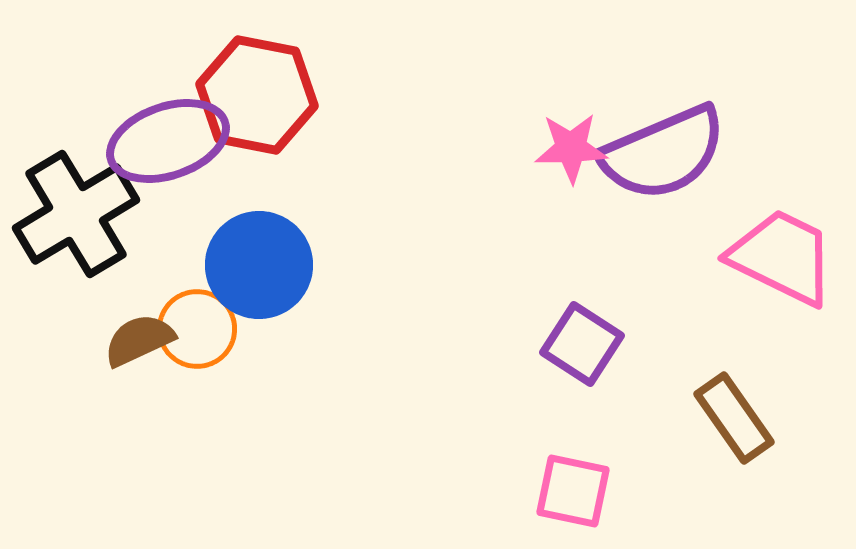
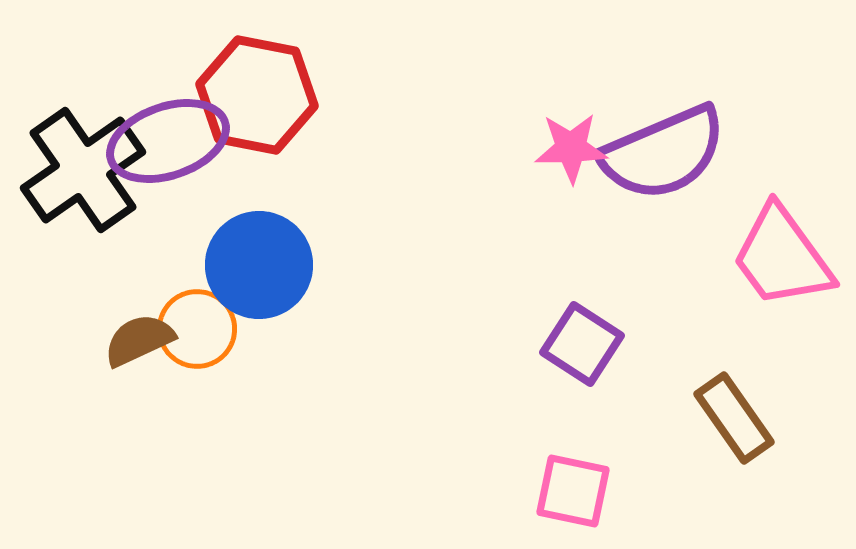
black cross: moved 7 px right, 44 px up; rotated 4 degrees counterclockwise
pink trapezoid: rotated 152 degrees counterclockwise
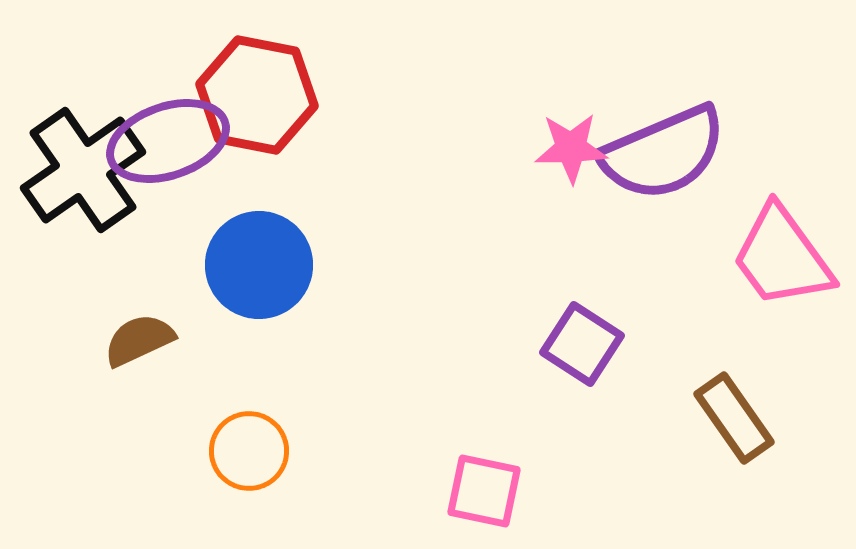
orange circle: moved 52 px right, 122 px down
pink square: moved 89 px left
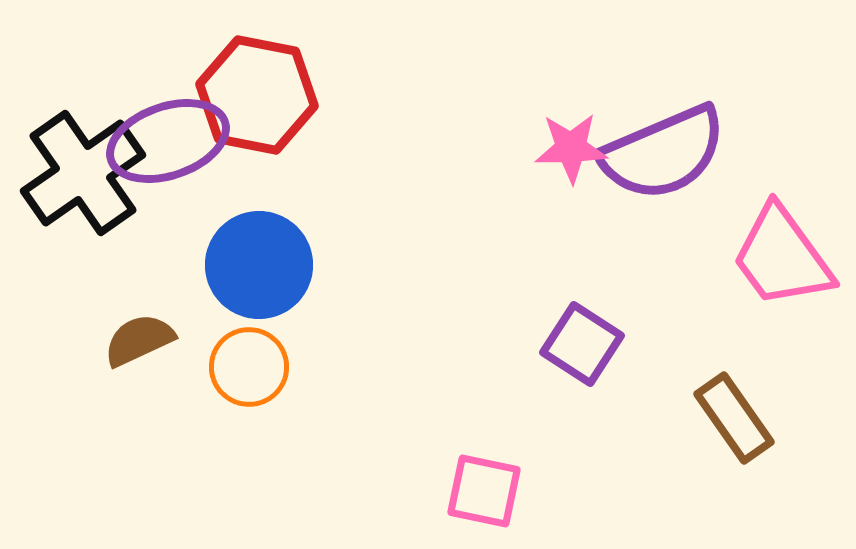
black cross: moved 3 px down
orange circle: moved 84 px up
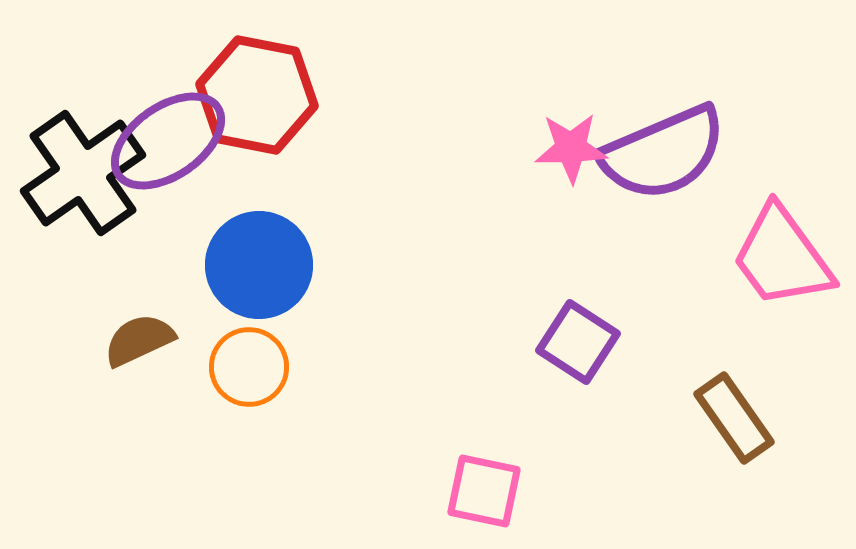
purple ellipse: rotated 16 degrees counterclockwise
purple square: moved 4 px left, 2 px up
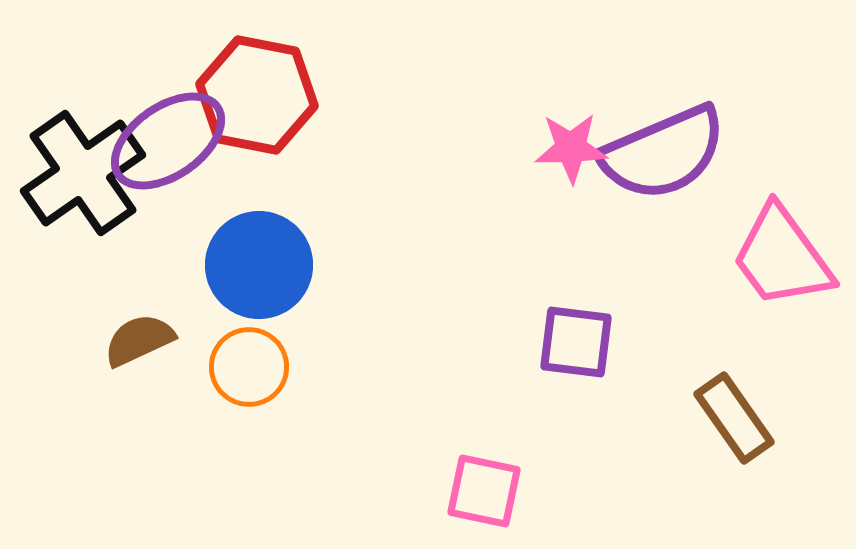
purple square: moved 2 px left; rotated 26 degrees counterclockwise
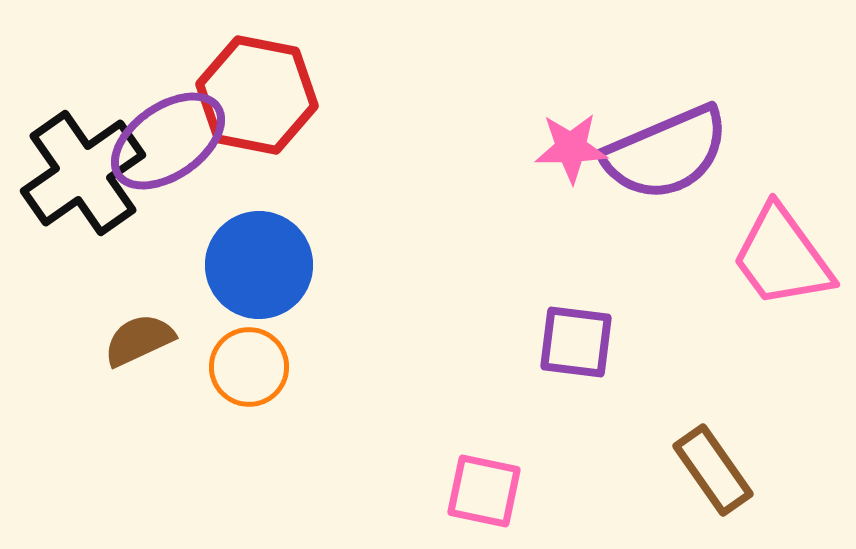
purple semicircle: moved 3 px right
brown rectangle: moved 21 px left, 52 px down
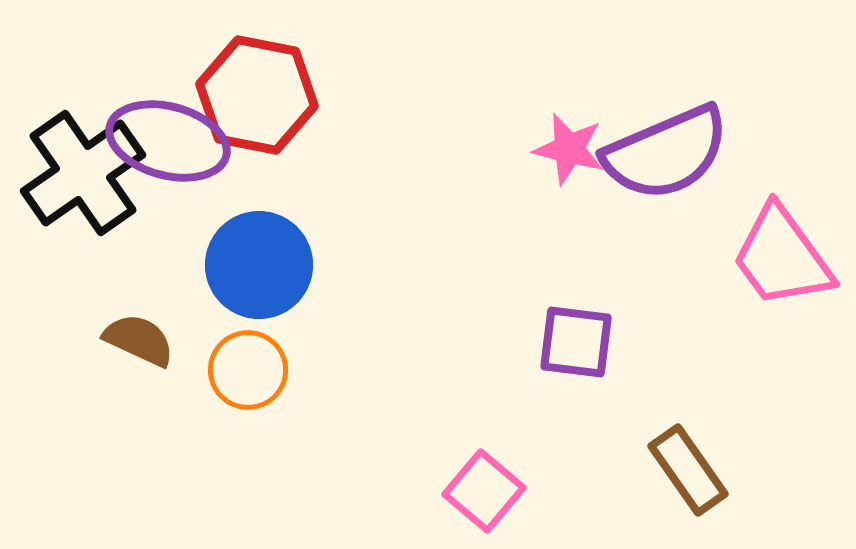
purple ellipse: rotated 50 degrees clockwise
pink star: moved 2 px left, 1 px down; rotated 16 degrees clockwise
brown semicircle: rotated 50 degrees clockwise
orange circle: moved 1 px left, 3 px down
brown rectangle: moved 25 px left
pink square: rotated 28 degrees clockwise
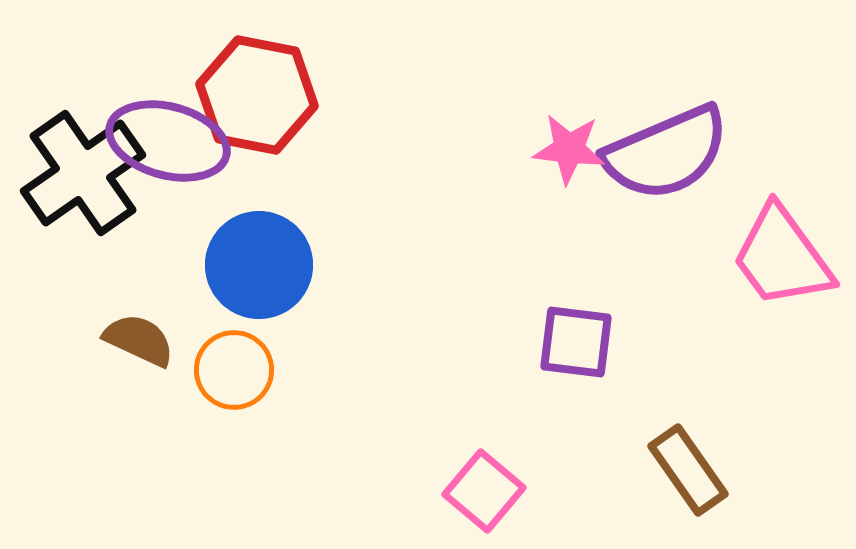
pink star: rotated 8 degrees counterclockwise
orange circle: moved 14 px left
